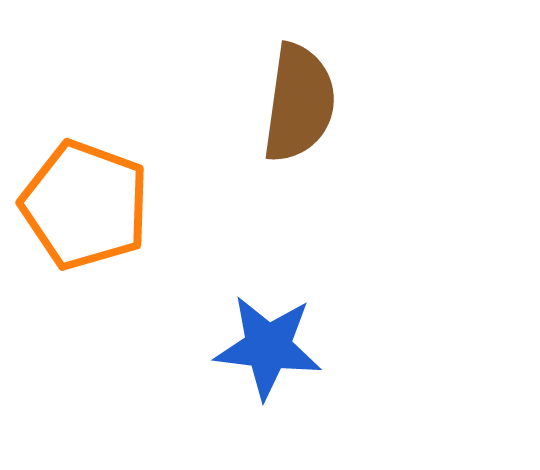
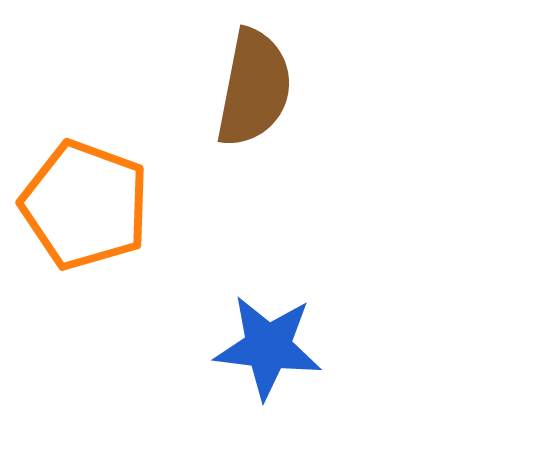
brown semicircle: moved 45 px left, 15 px up; rotated 3 degrees clockwise
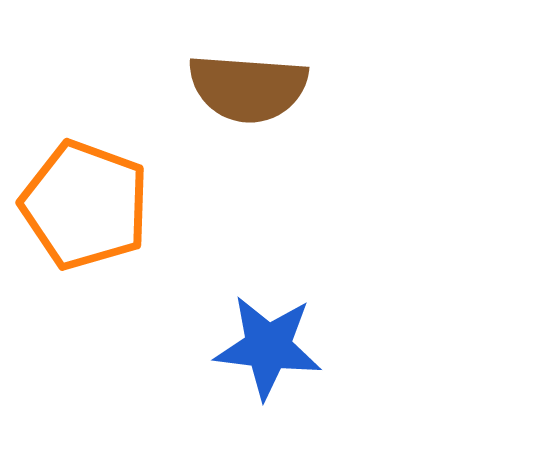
brown semicircle: moved 6 px left; rotated 83 degrees clockwise
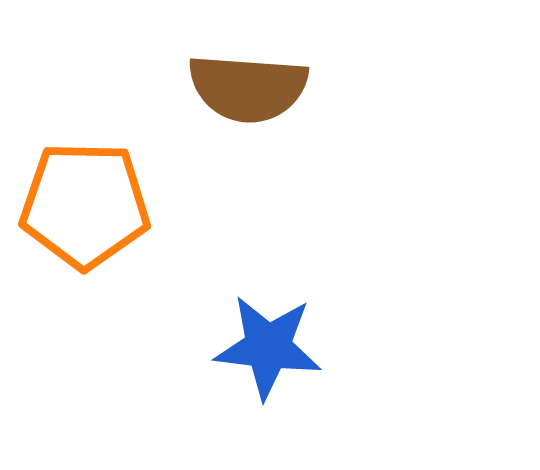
orange pentagon: rotated 19 degrees counterclockwise
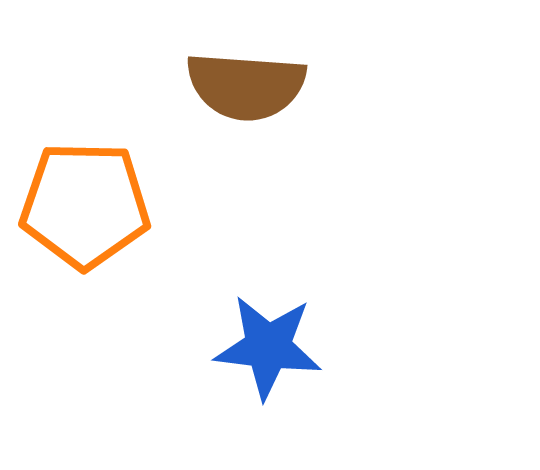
brown semicircle: moved 2 px left, 2 px up
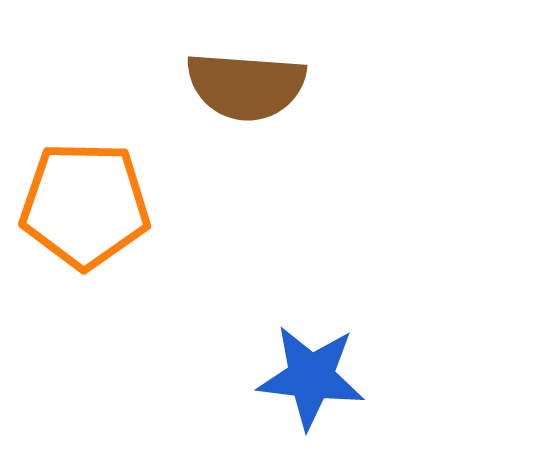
blue star: moved 43 px right, 30 px down
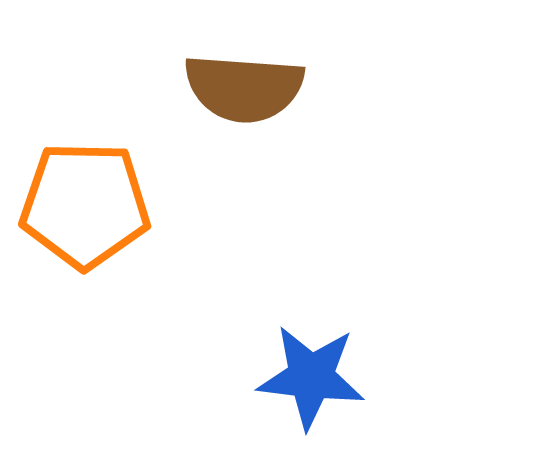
brown semicircle: moved 2 px left, 2 px down
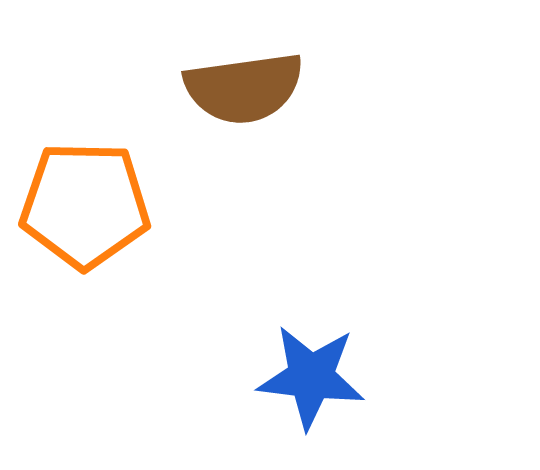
brown semicircle: rotated 12 degrees counterclockwise
